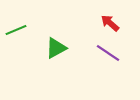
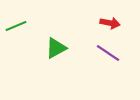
red arrow: rotated 150 degrees clockwise
green line: moved 4 px up
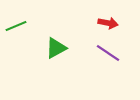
red arrow: moved 2 px left
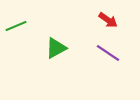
red arrow: moved 3 px up; rotated 24 degrees clockwise
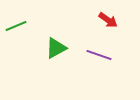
purple line: moved 9 px left, 2 px down; rotated 15 degrees counterclockwise
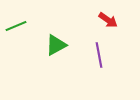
green triangle: moved 3 px up
purple line: rotated 60 degrees clockwise
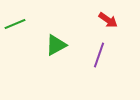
green line: moved 1 px left, 2 px up
purple line: rotated 30 degrees clockwise
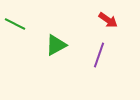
green line: rotated 50 degrees clockwise
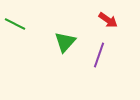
green triangle: moved 9 px right, 3 px up; rotated 20 degrees counterclockwise
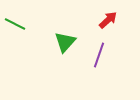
red arrow: rotated 78 degrees counterclockwise
